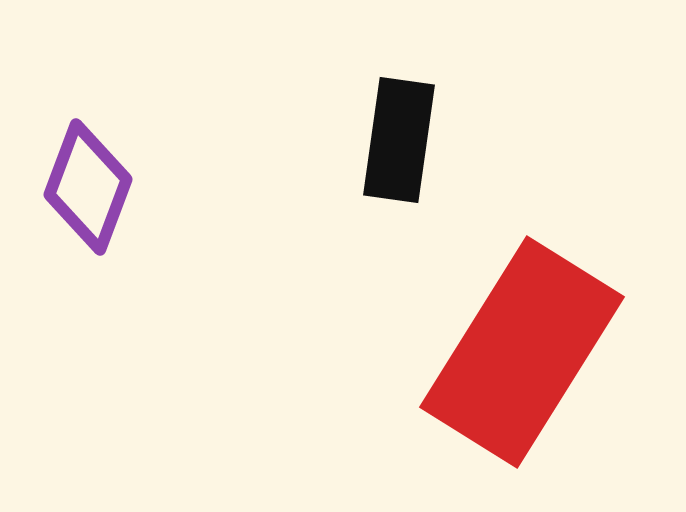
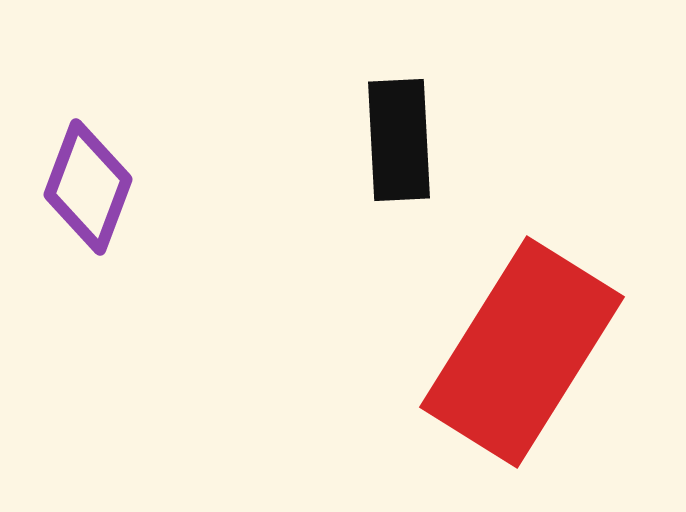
black rectangle: rotated 11 degrees counterclockwise
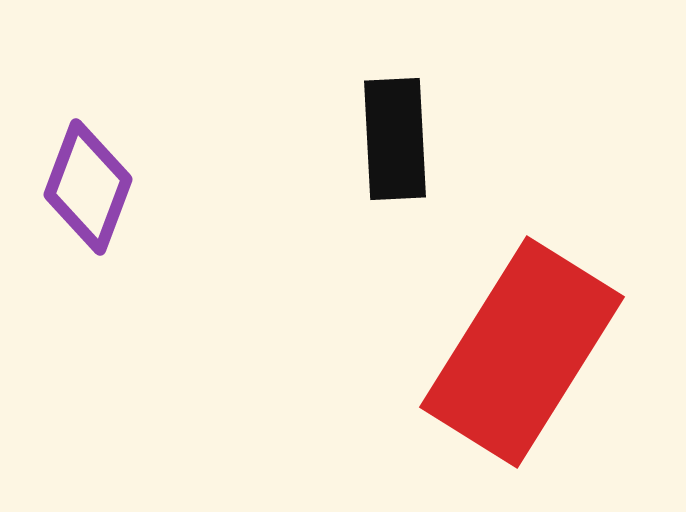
black rectangle: moved 4 px left, 1 px up
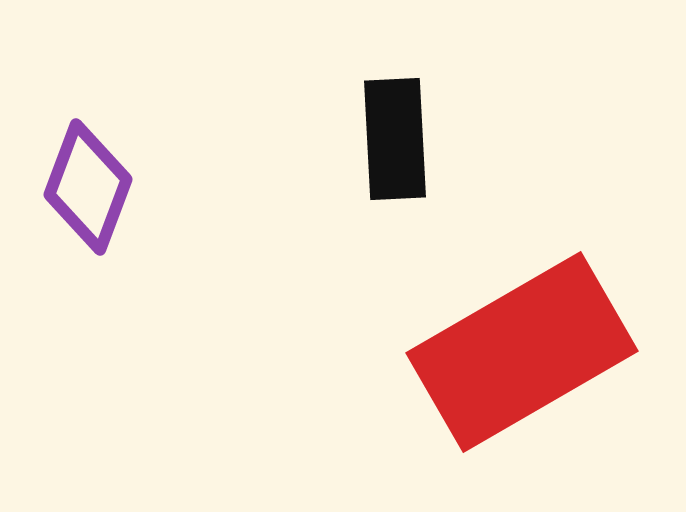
red rectangle: rotated 28 degrees clockwise
